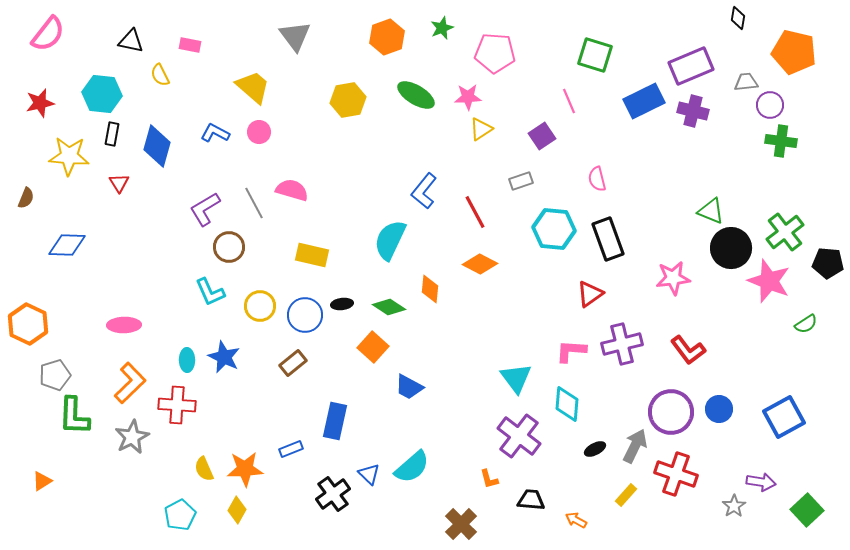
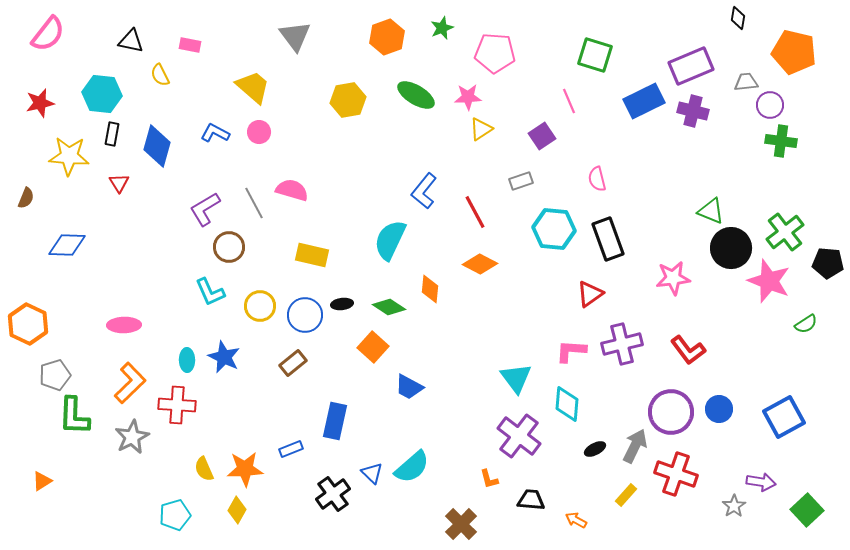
blue triangle at (369, 474): moved 3 px right, 1 px up
cyan pentagon at (180, 515): moved 5 px left; rotated 12 degrees clockwise
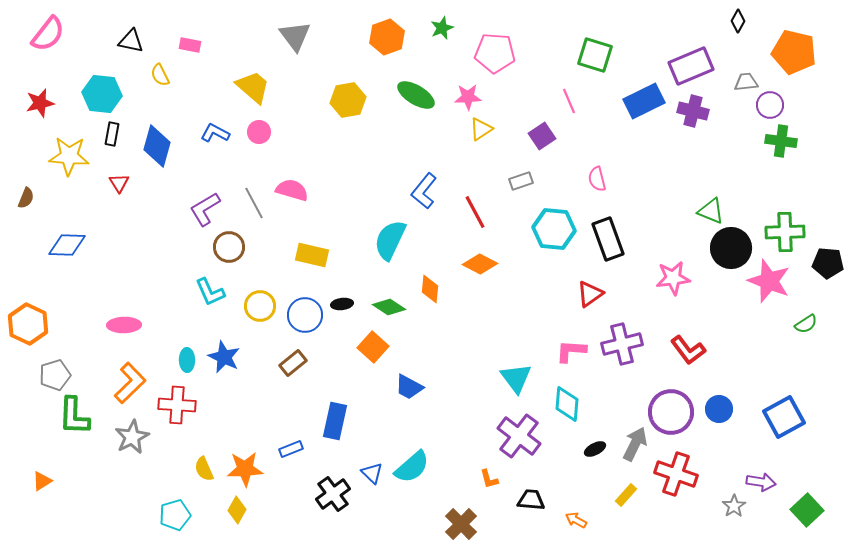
black diamond at (738, 18): moved 3 px down; rotated 20 degrees clockwise
green cross at (785, 232): rotated 36 degrees clockwise
gray arrow at (635, 446): moved 2 px up
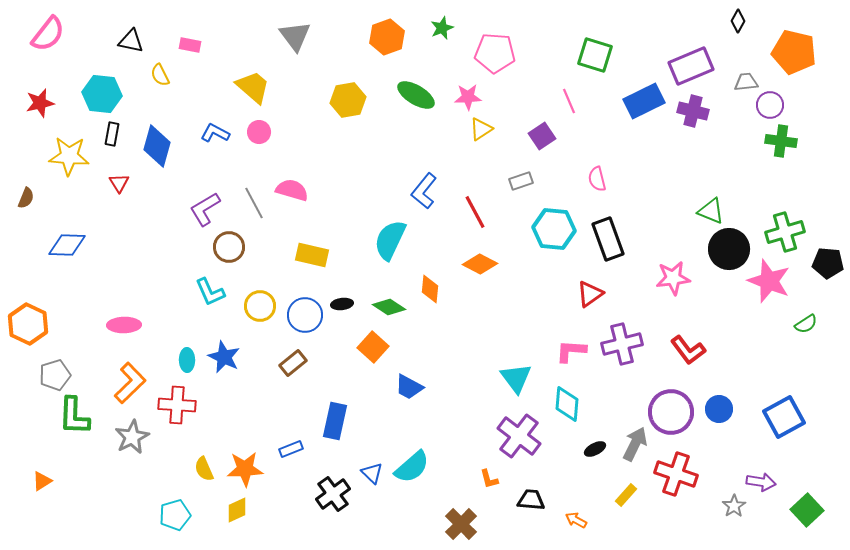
green cross at (785, 232): rotated 15 degrees counterclockwise
black circle at (731, 248): moved 2 px left, 1 px down
yellow diamond at (237, 510): rotated 36 degrees clockwise
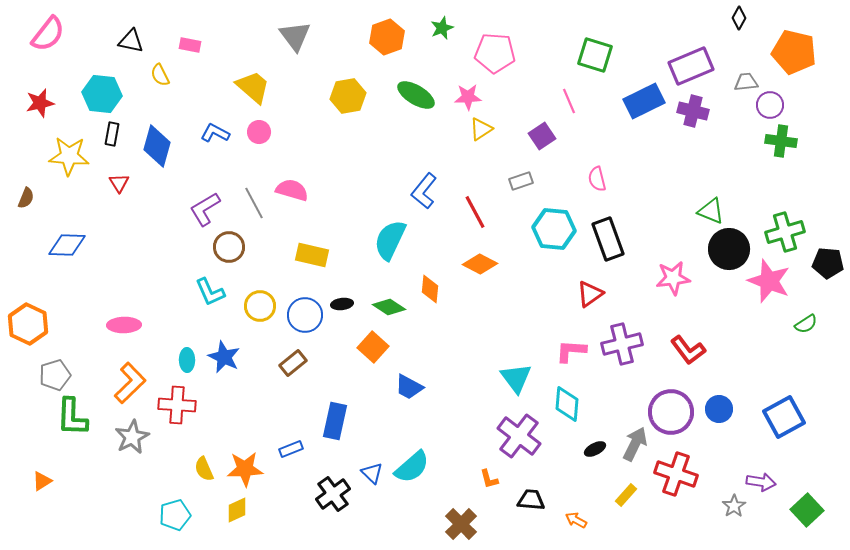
black diamond at (738, 21): moved 1 px right, 3 px up
yellow hexagon at (348, 100): moved 4 px up
green L-shape at (74, 416): moved 2 px left, 1 px down
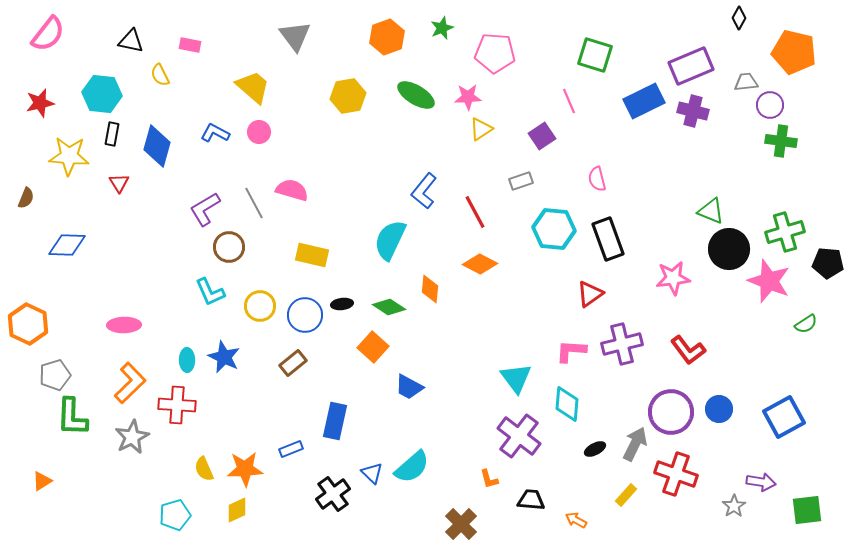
green square at (807, 510): rotated 36 degrees clockwise
